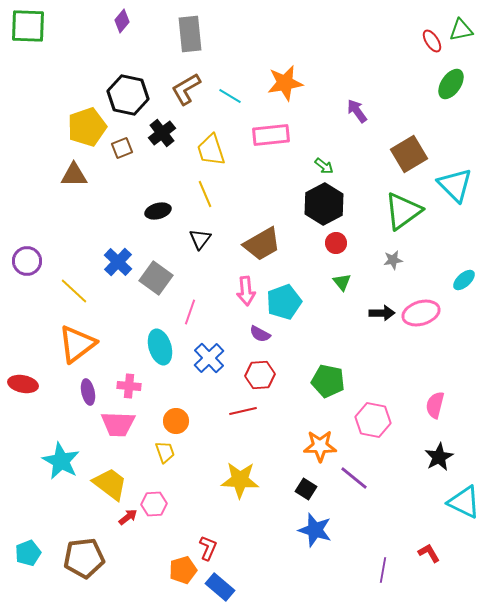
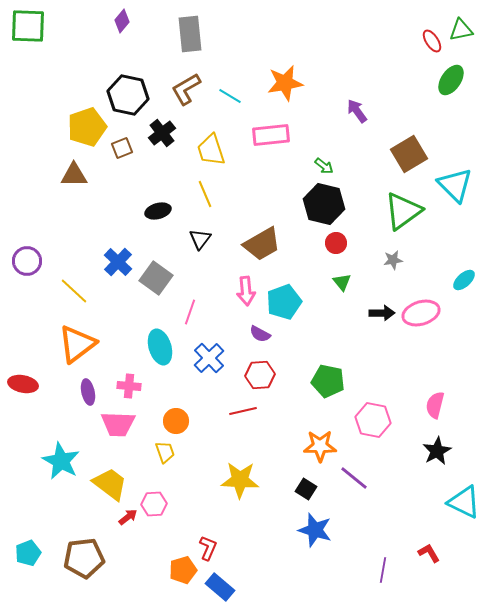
green ellipse at (451, 84): moved 4 px up
black hexagon at (324, 204): rotated 18 degrees counterclockwise
black star at (439, 457): moved 2 px left, 6 px up
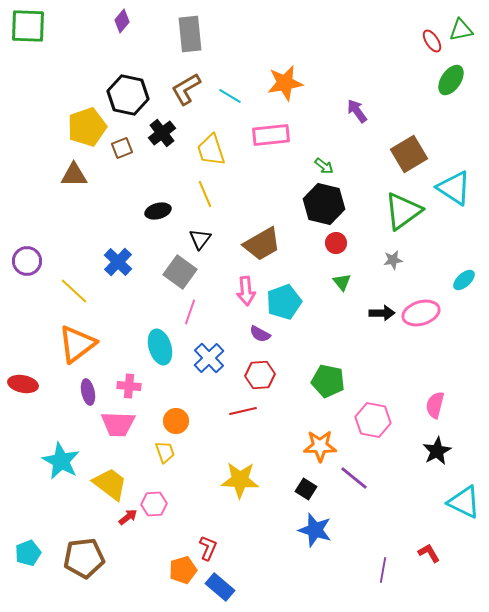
cyan triangle at (455, 185): moved 1 px left, 3 px down; rotated 12 degrees counterclockwise
gray square at (156, 278): moved 24 px right, 6 px up
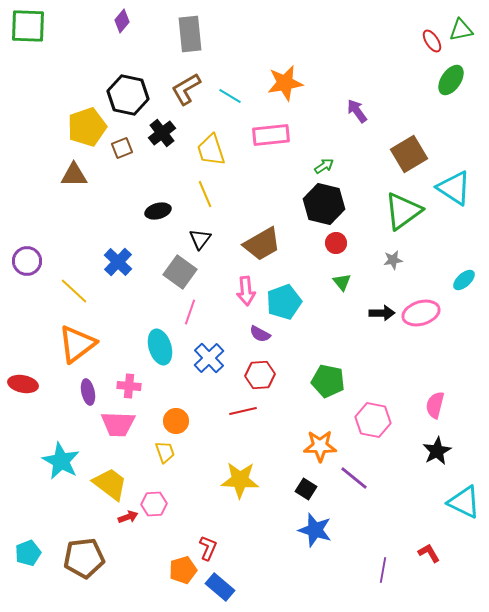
green arrow at (324, 166): rotated 72 degrees counterclockwise
red arrow at (128, 517): rotated 18 degrees clockwise
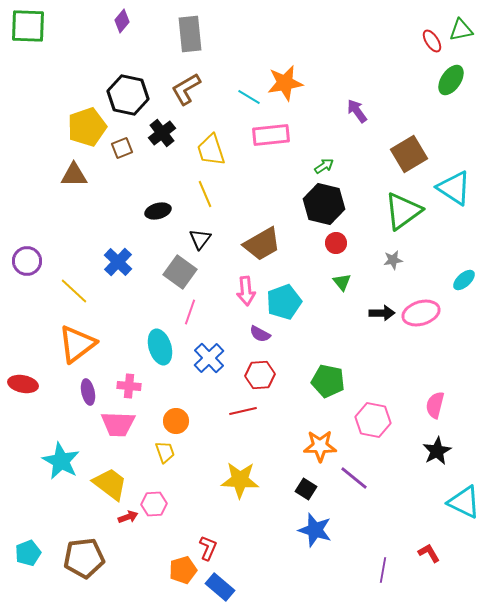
cyan line at (230, 96): moved 19 px right, 1 px down
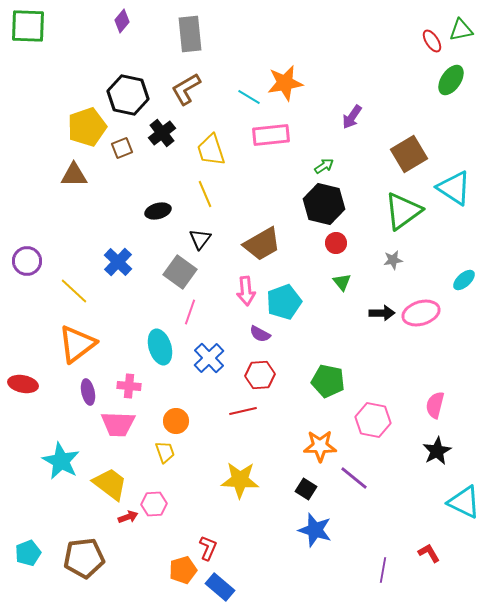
purple arrow at (357, 111): moved 5 px left, 6 px down; rotated 110 degrees counterclockwise
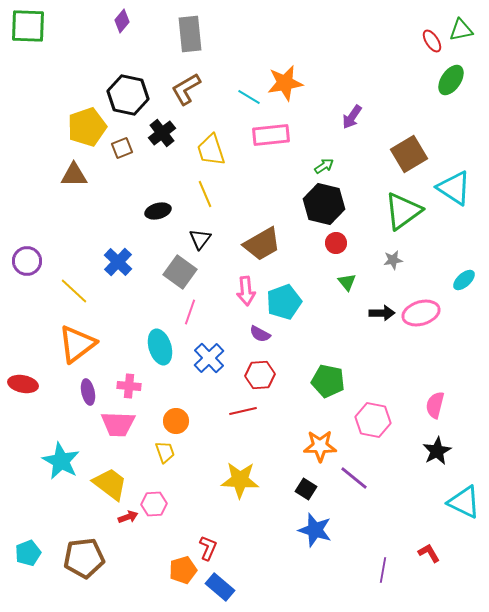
green triangle at (342, 282): moved 5 px right
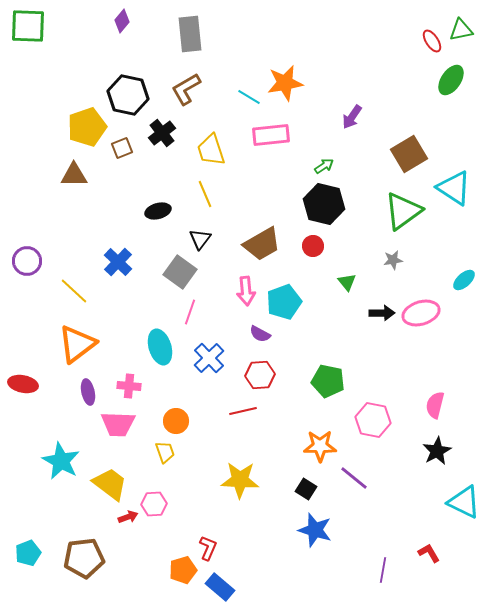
red circle at (336, 243): moved 23 px left, 3 px down
